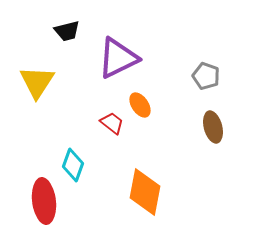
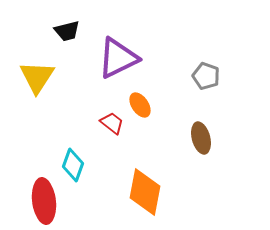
yellow triangle: moved 5 px up
brown ellipse: moved 12 px left, 11 px down
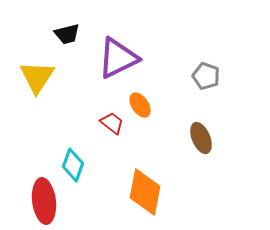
black trapezoid: moved 3 px down
brown ellipse: rotated 8 degrees counterclockwise
